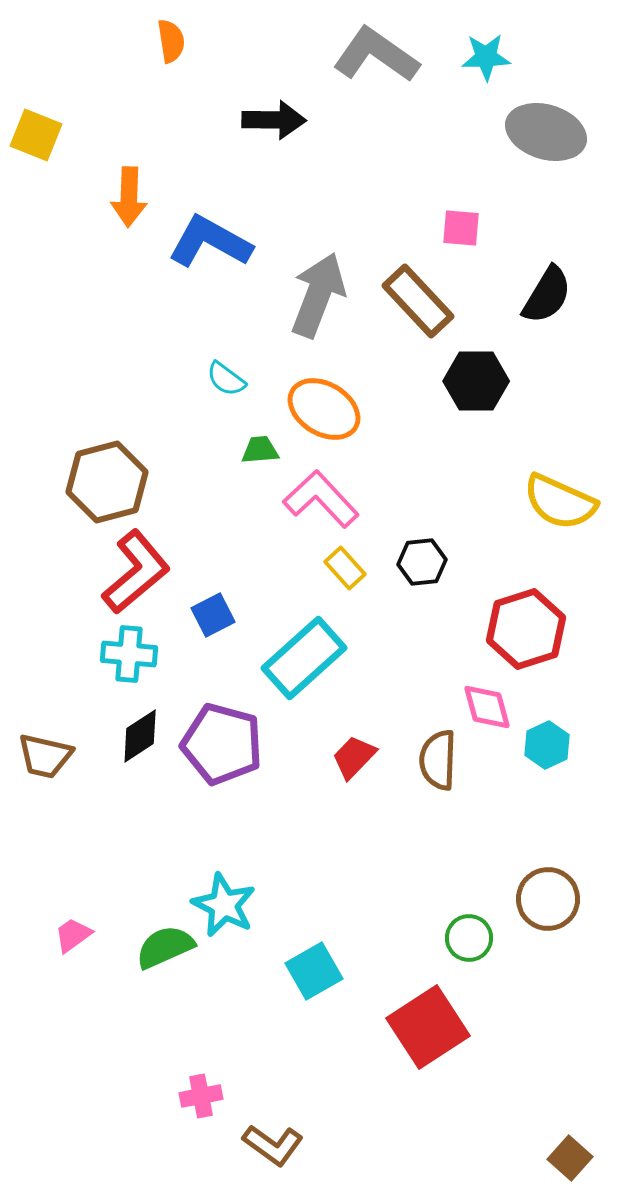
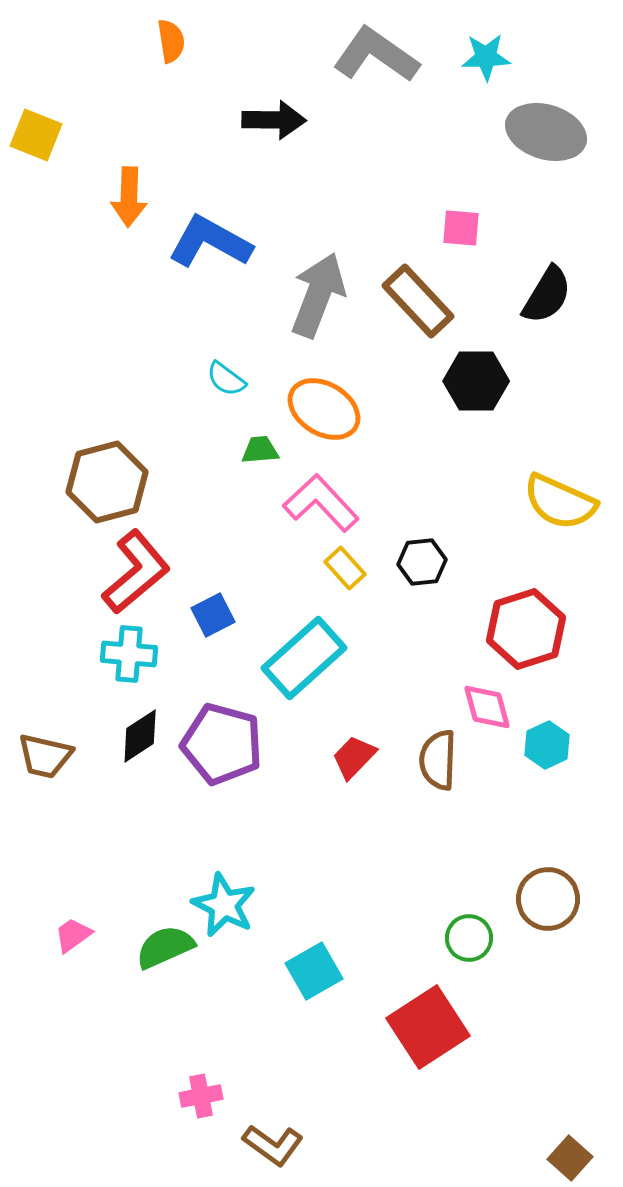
pink L-shape at (321, 499): moved 4 px down
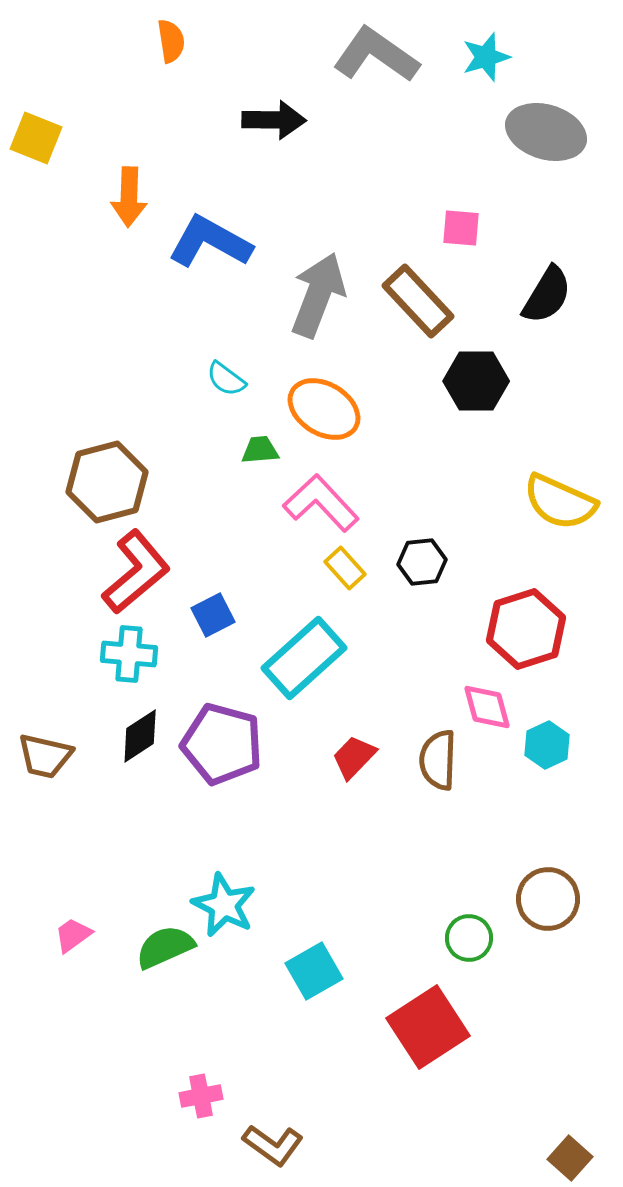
cyan star at (486, 57): rotated 15 degrees counterclockwise
yellow square at (36, 135): moved 3 px down
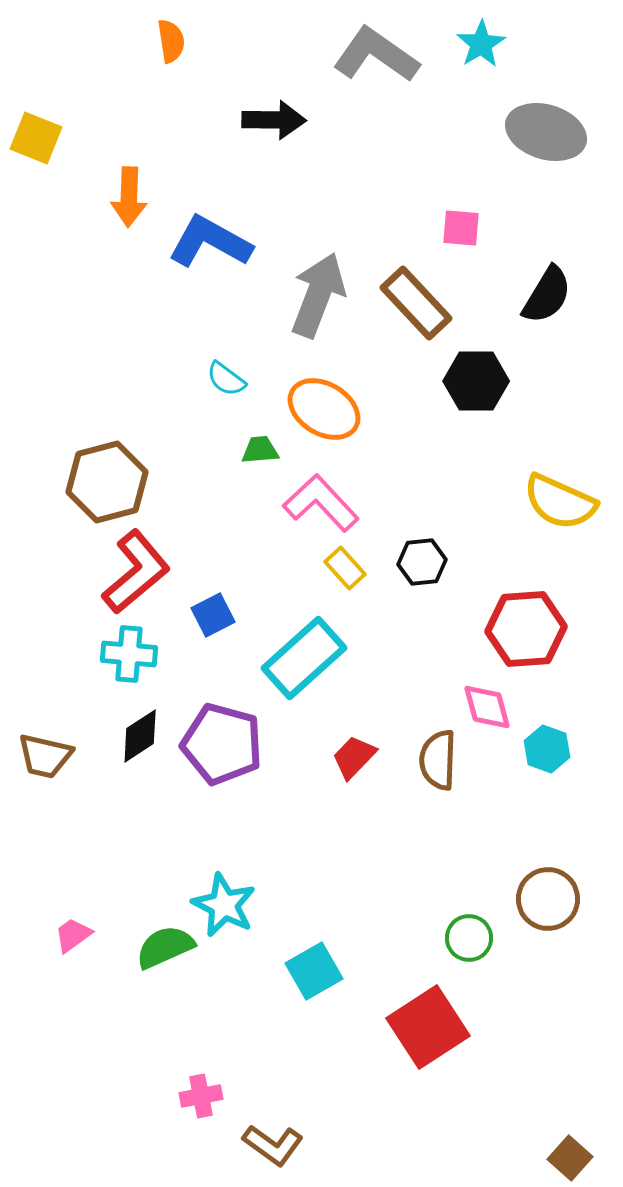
cyan star at (486, 57): moved 5 px left, 13 px up; rotated 15 degrees counterclockwise
brown rectangle at (418, 301): moved 2 px left, 2 px down
red hexagon at (526, 629): rotated 14 degrees clockwise
cyan hexagon at (547, 745): moved 4 px down; rotated 15 degrees counterclockwise
